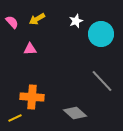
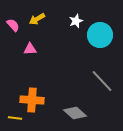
pink semicircle: moved 1 px right, 3 px down
cyan circle: moved 1 px left, 1 px down
orange cross: moved 3 px down
yellow line: rotated 32 degrees clockwise
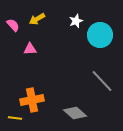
orange cross: rotated 15 degrees counterclockwise
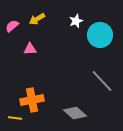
pink semicircle: moved 1 px left, 1 px down; rotated 88 degrees counterclockwise
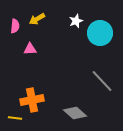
pink semicircle: moved 3 px right; rotated 136 degrees clockwise
cyan circle: moved 2 px up
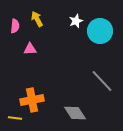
yellow arrow: rotated 91 degrees clockwise
cyan circle: moved 2 px up
gray diamond: rotated 15 degrees clockwise
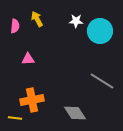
white star: rotated 24 degrees clockwise
pink triangle: moved 2 px left, 10 px down
gray line: rotated 15 degrees counterclockwise
